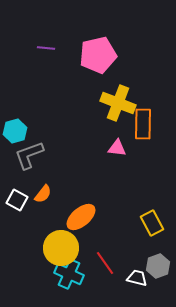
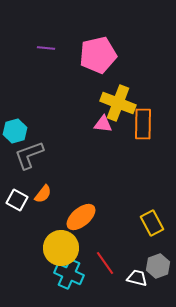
pink triangle: moved 14 px left, 24 px up
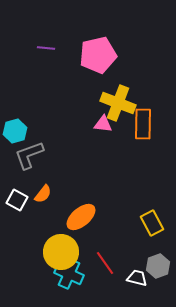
yellow circle: moved 4 px down
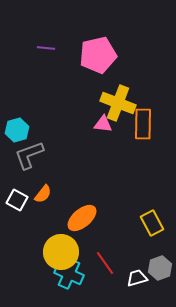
cyan hexagon: moved 2 px right, 1 px up
orange ellipse: moved 1 px right, 1 px down
gray hexagon: moved 2 px right, 2 px down
white trapezoid: rotated 30 degrees counterclockwise
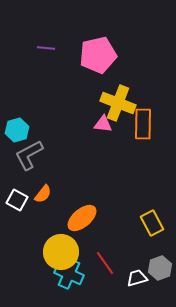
gray L-shape: rotated 8 degrees counterclockwise
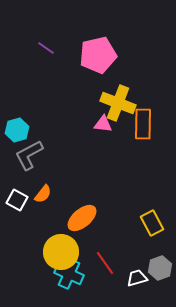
purple line: rotated 30 degrees clockwise
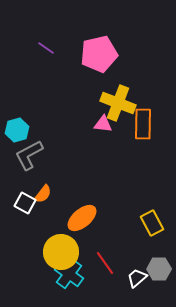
pink pentagon: moved 1 px right, 1 px up
white square: moved 8 px right, 3 px down
gray hexagon: moved 1 px left, 1 px down; rotated 20 degrees clockwise
cyan cross: rotated 12 degrees clockwise
white trapezoid: rotated 25 degrees counterclockwise
